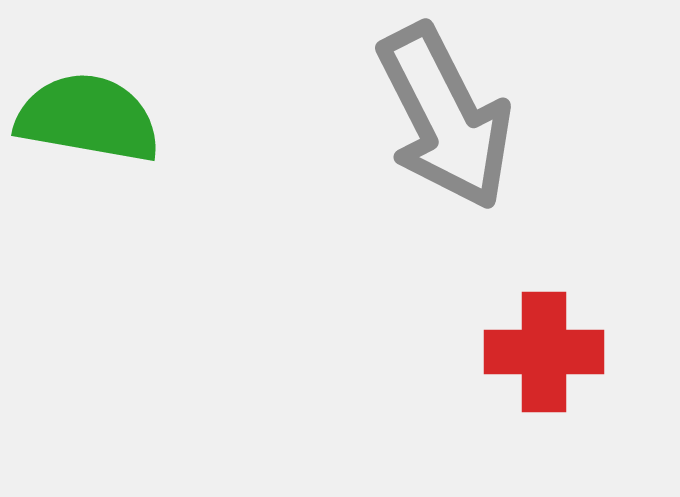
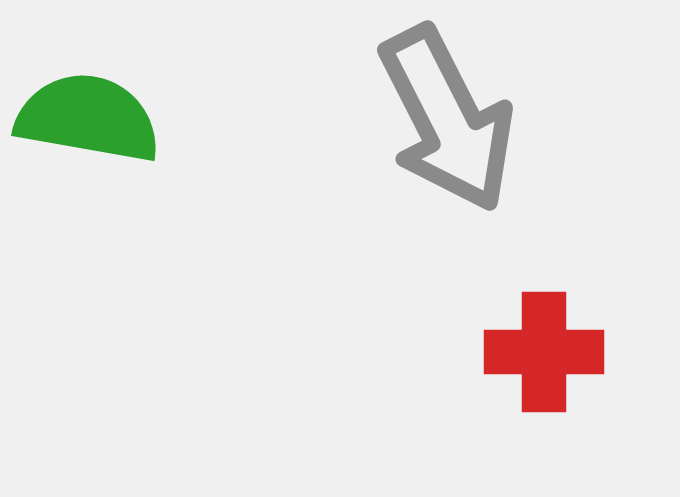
gray arrow: moved 2 px right, 2 px down
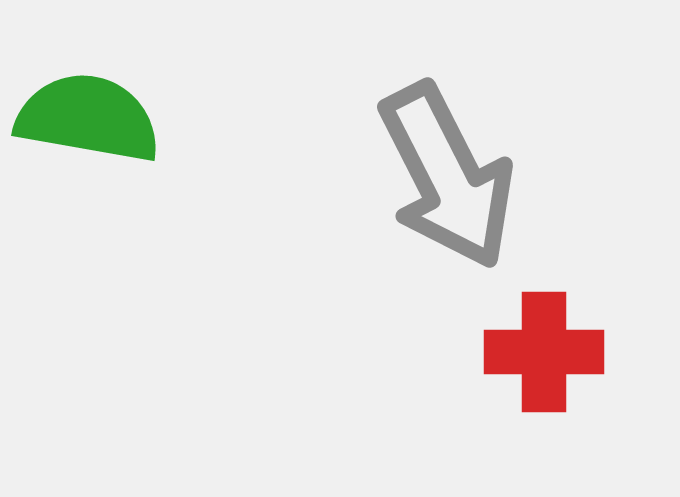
gray arrow: moved 57 px down
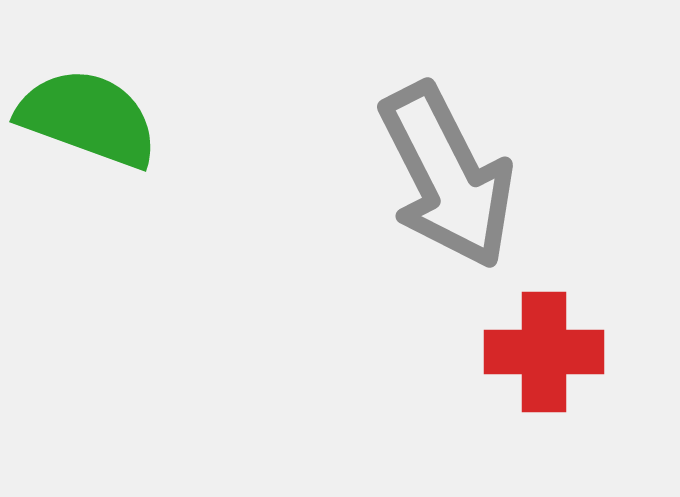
green semicircle: rotated 10 degrees clockwise
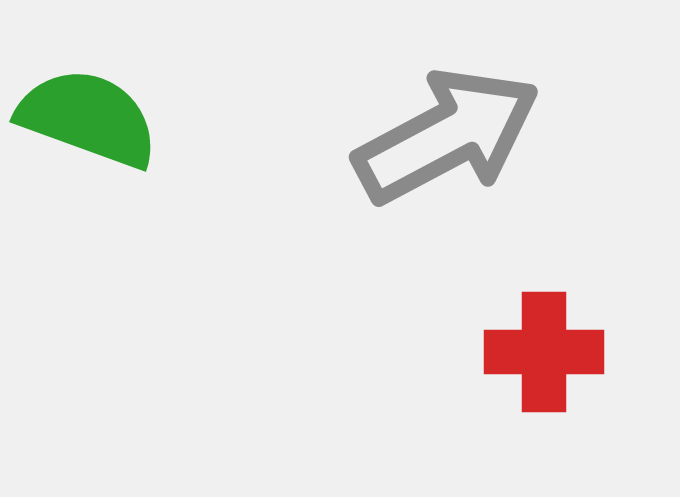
gray arrow: moved 40 px up; rotated 91 degrees counterclockwise
